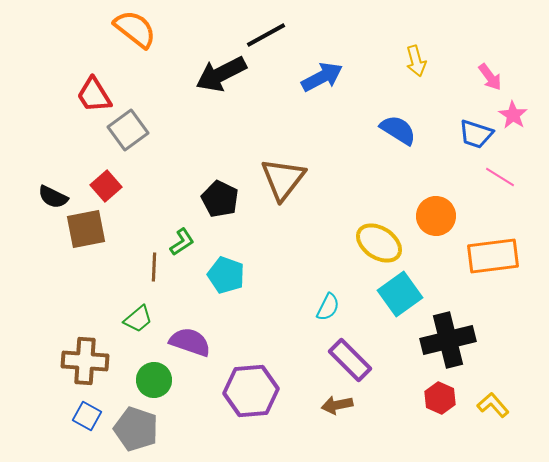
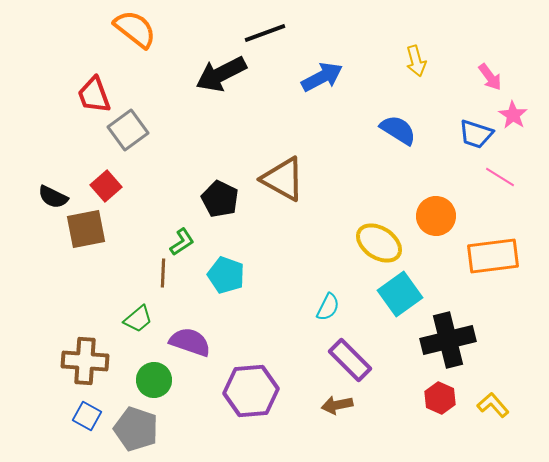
black line: moved 1 px left, 2 px up; rotated 9 degrees clockwise
red trapezoid: rotated 12 degrees clockwise
brown triangle: rotated 39 degrees counterclockwise
brown line: moved 9 px right, 6 px down
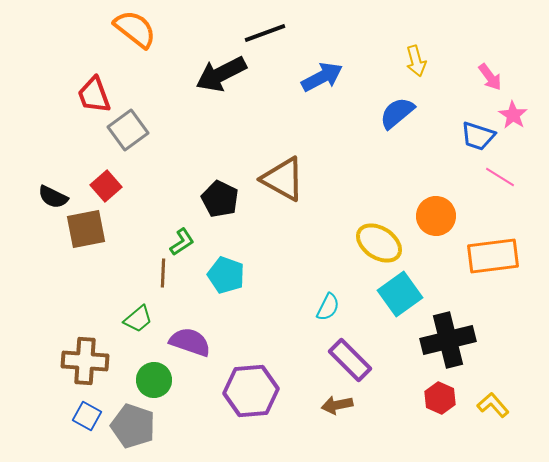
blue semicircle: moved 1 px left, 17 px up; rotated 72 degrees counterclockwise
blue trapezoid: moved 2 px right, 2 px down
gray pentagon: moved 3 px left, 3 px up
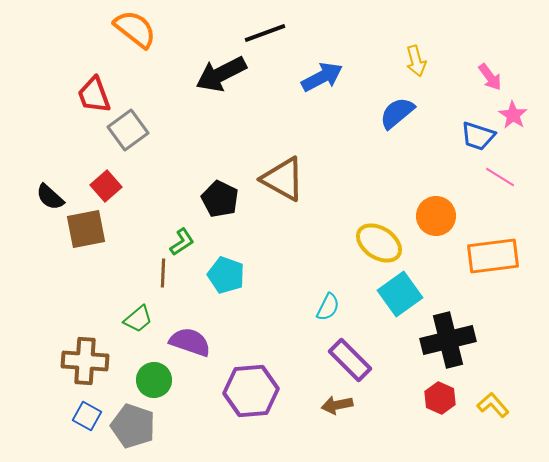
black semicircle: moved 3 px left; rotated 16 degrees clockwise
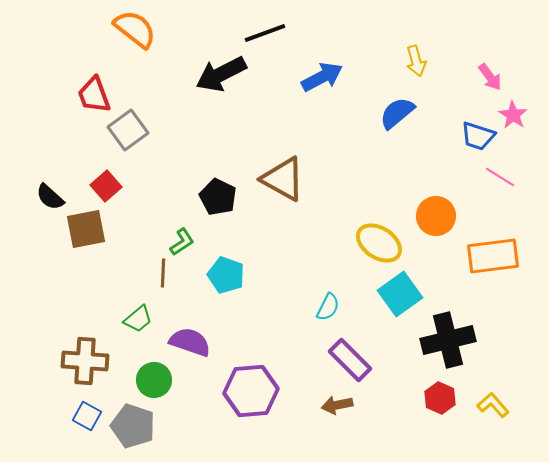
black pentagon: moved 2 px left, 2 px up
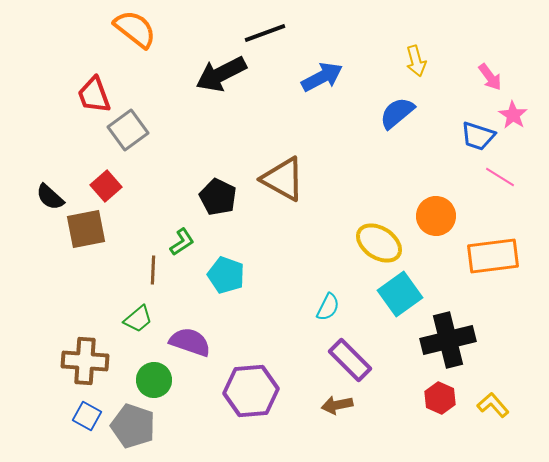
brown line: moved 10 px left, 3 px up
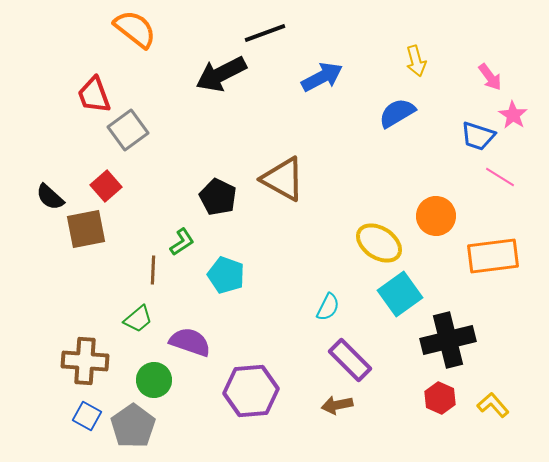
blue semicircle: rotated 9 degrees clockwise
gray pentagon: rotated 18 degrees clockwise
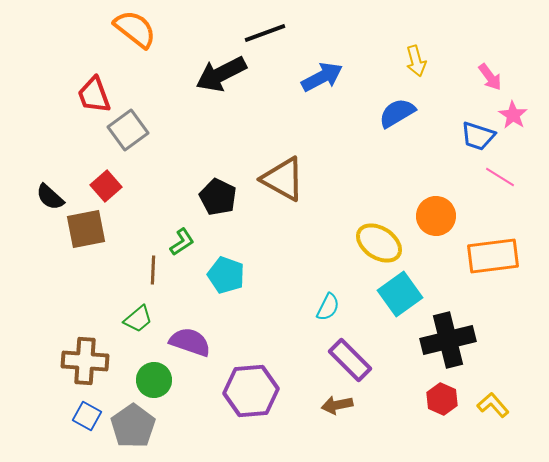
red hexagon: moved 2 px right, 1 px down
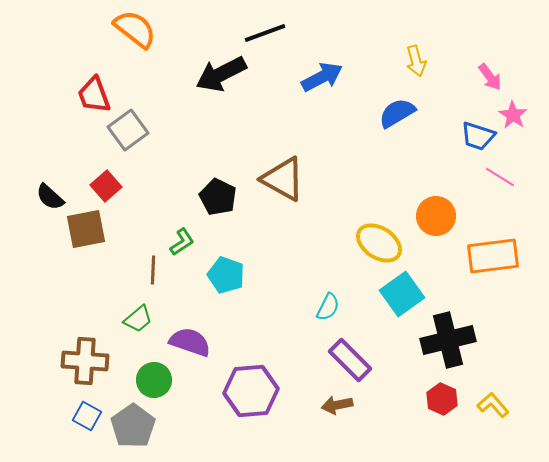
cyan square: moved 2 px right
